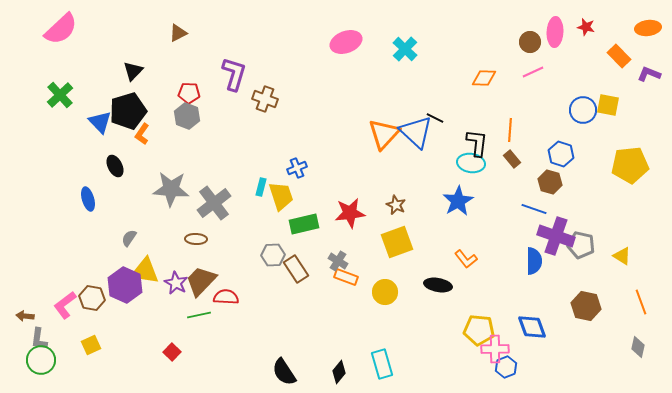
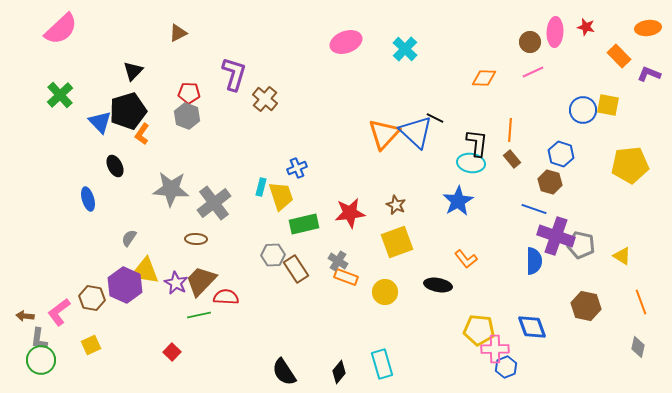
brown cross at (265, 99): rotated 20 degrees clockwise
pink L-shape at (65, 305): moved 6 px left, 7 px down
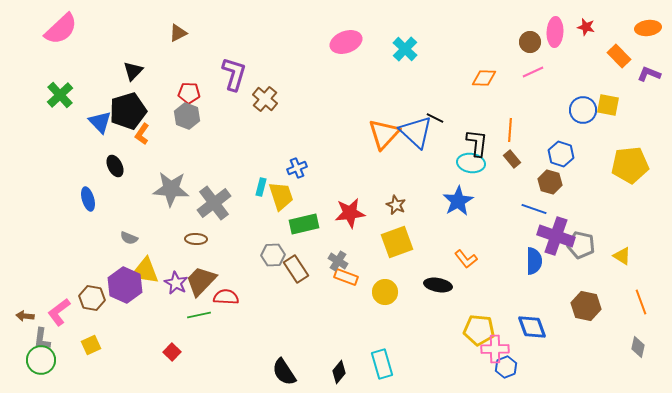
gray semicircle at (129, 238): rotated 102 degrees counterclockwise
gray L-shape at (39, 339): moved 3 px right
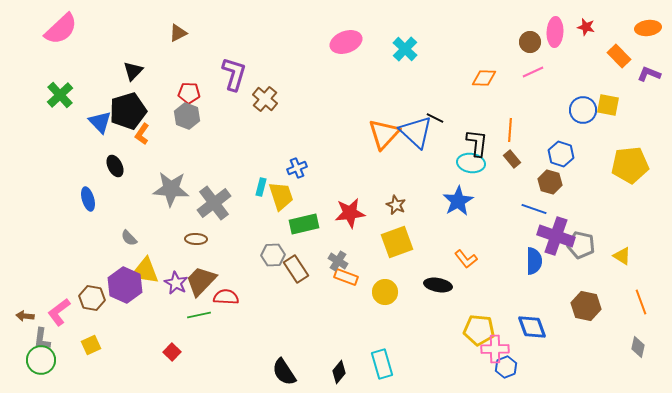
gray semicircle at (129, 238): rotated 24 degrees clockwise
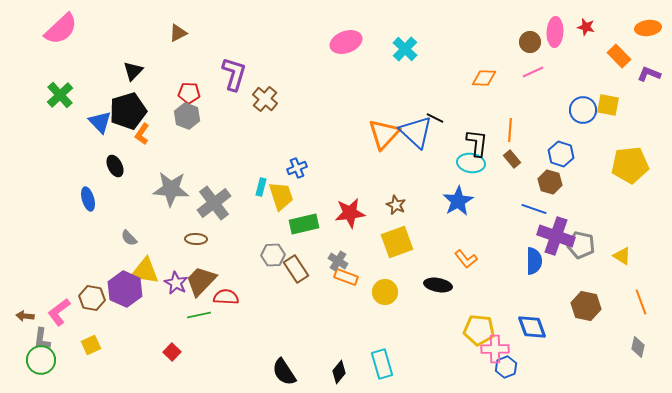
purple hexagon at (125, 285): moved 4 px down
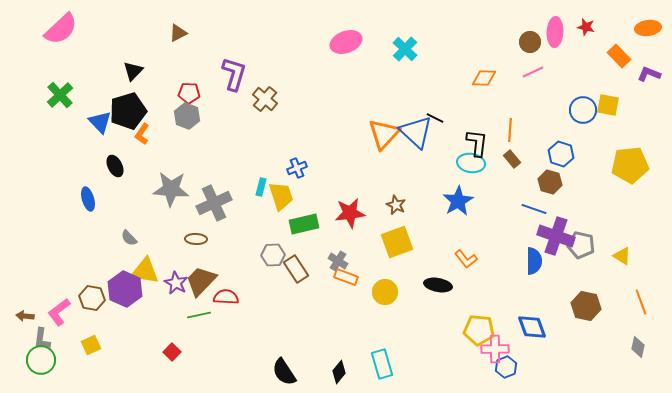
gray cross at (214, 203): rotated 12 degrees clockwise
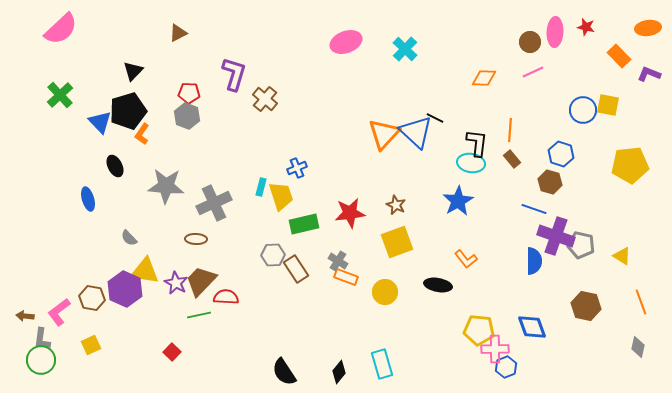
gray star at (171, 189): moved 5 px left, 3 px up
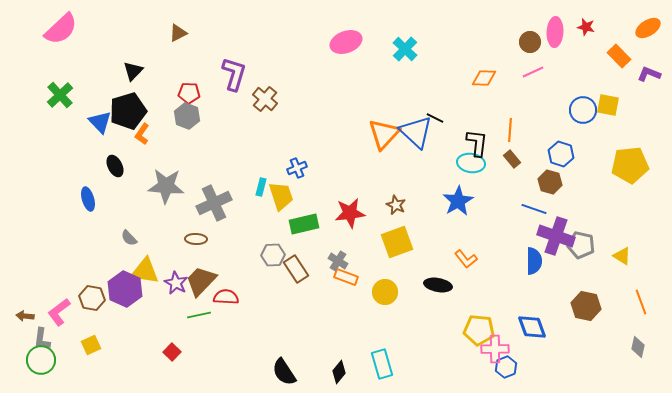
orange ellipse at (648, 28): rotated 25 degrees counterclockwise
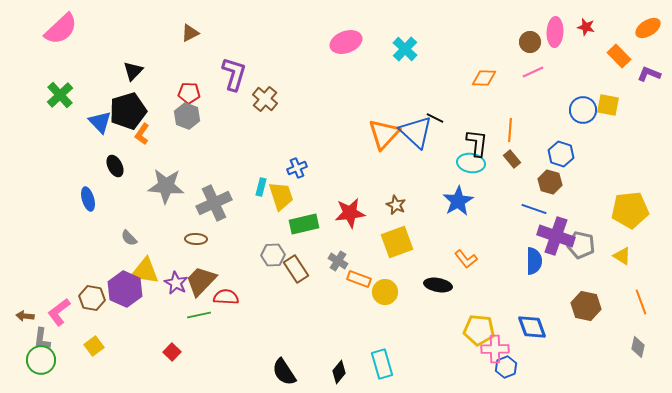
brown triangle at (178, 33): moved 12 px right
yellow pentagon at (630, 165): moved 45 px down
orange rectangle at (346, 277): moved 13 px right, 2 px down
yellow square at (91, 345): moved 3 px right, 1 px down; rotated 12 degrees counterclockwise
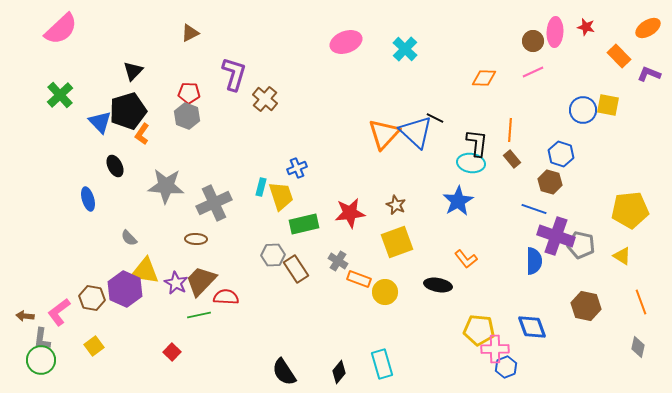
brown circle at (530, 42): moved 3 px right, 1 px up
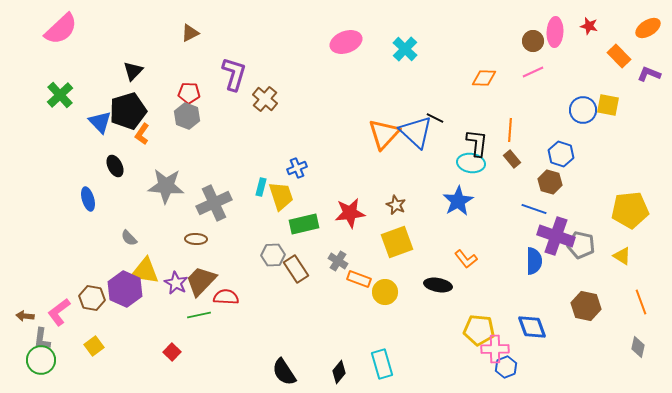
red star at (586, 27): moved 3 px right, 1 px up
